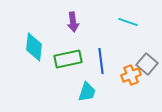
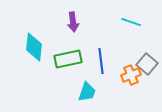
cyan line: moved 3 px right
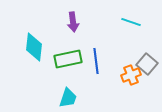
blue line: moved 5 px left
cyan trapezoid: moved 19 px left, 6 px down
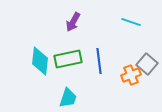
purple arrow: rotated 36 degrees clockwise
cyan diamond: moved 6 px right, 14 px down
blue line: moved 3 px right
